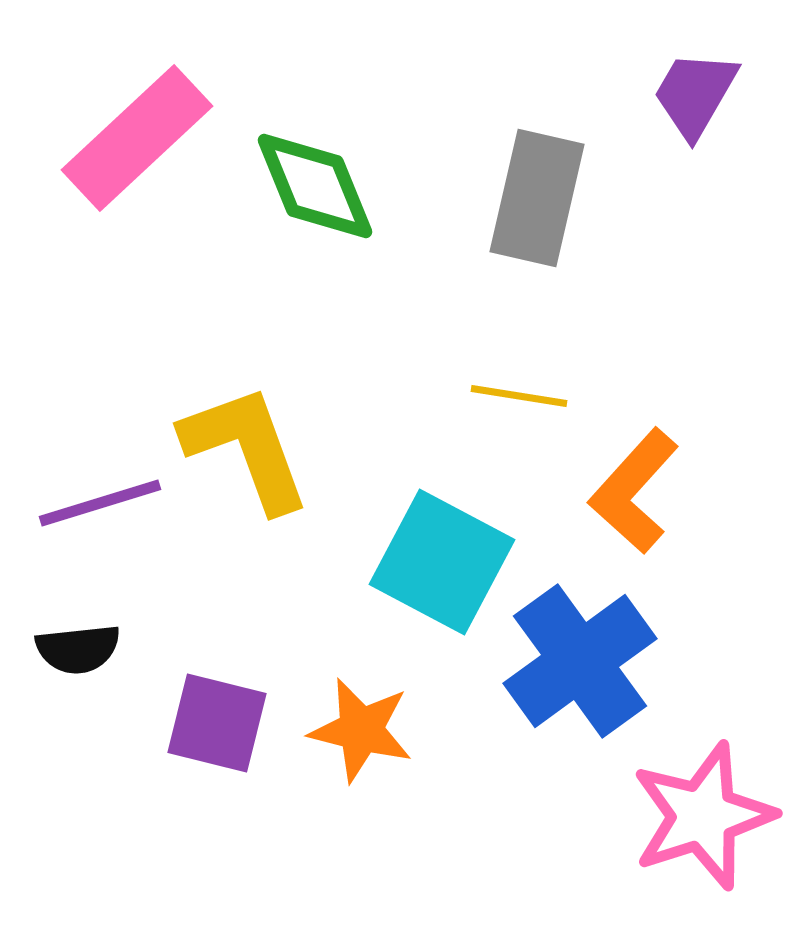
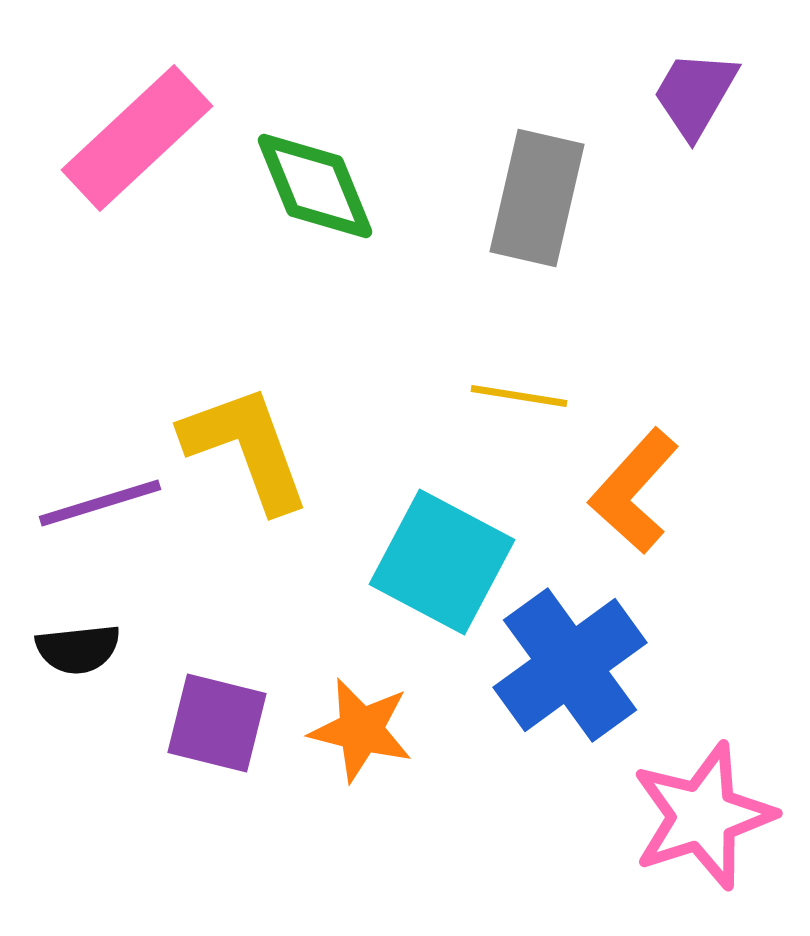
blue cross: moved 10 px left, 4 px down
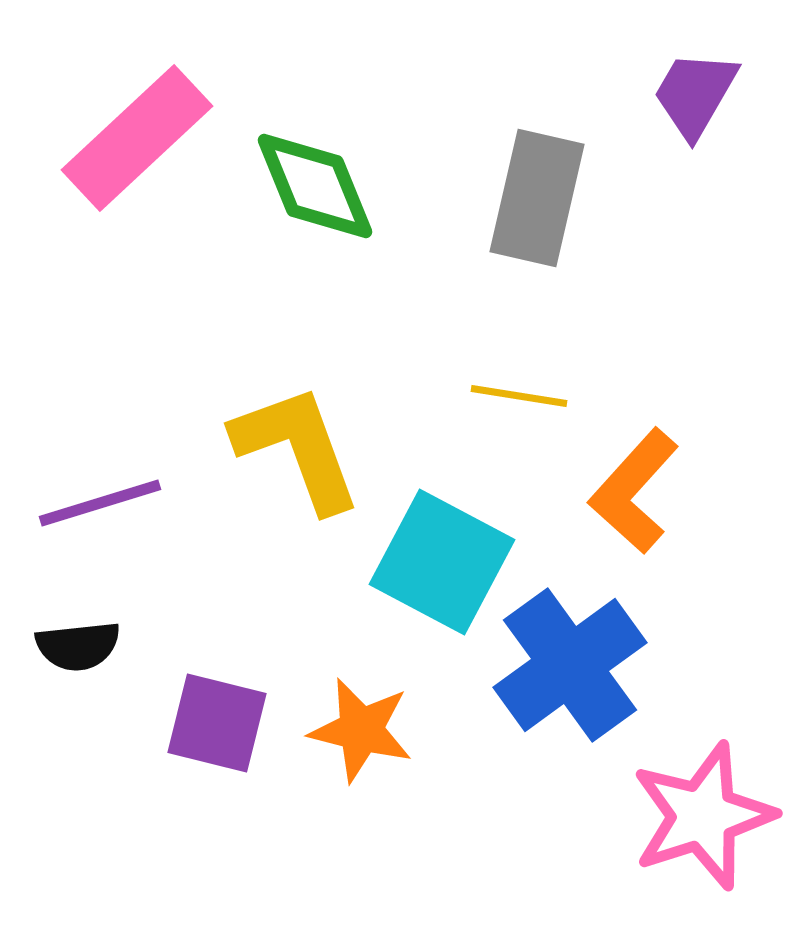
yellow L-shape: moved 51 px right
black semicircle: moved 3 px up
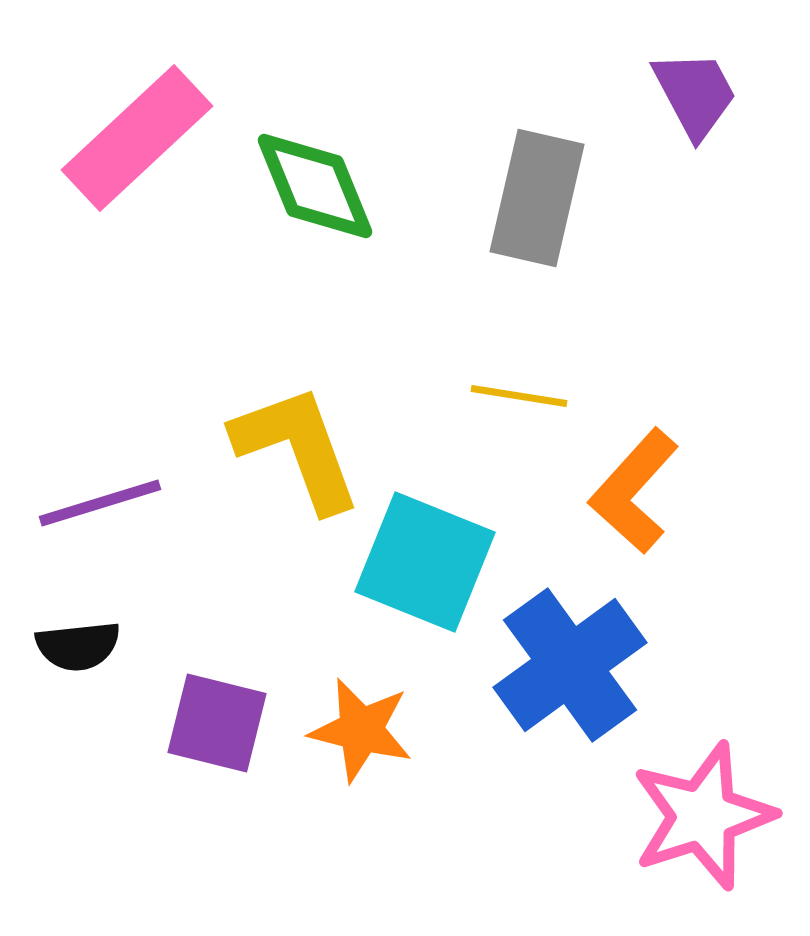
purple trapezoid: rotated 122 degrees clockwise
cyan square: moved 17 px left; rotated 6 degrees counterclockwise
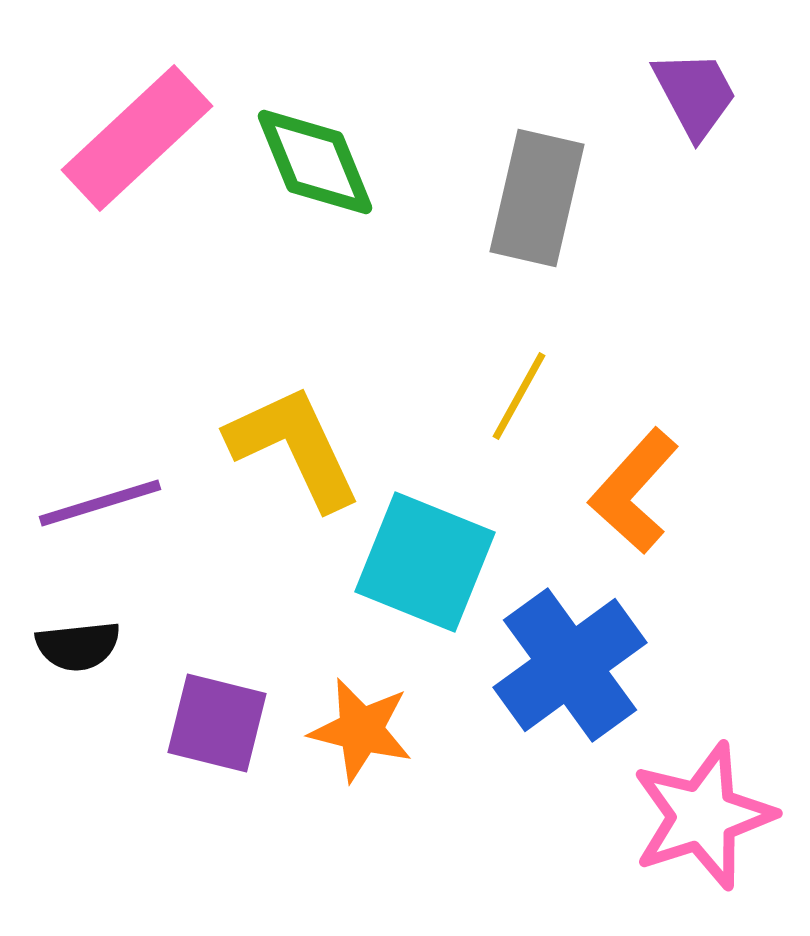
green diamond: moved 24 px up
yellow line: rotated 70 degrees counterclockwise
yellow L-shape: moved 3 px left, 1 px up; rotated 5 degrees counterclockwise
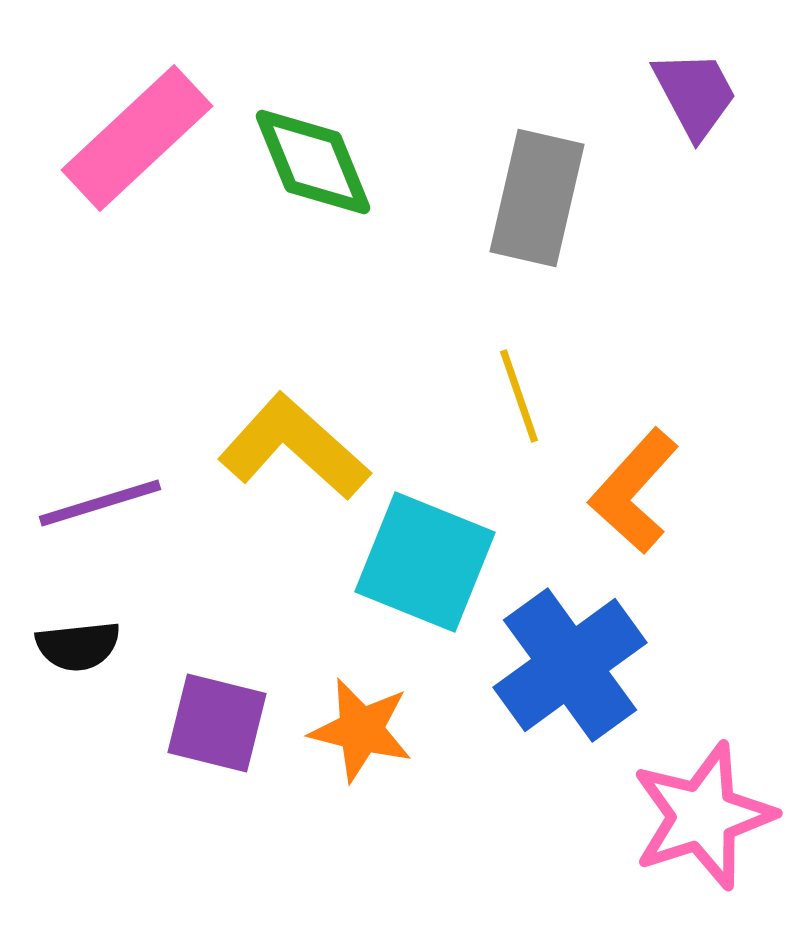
green diamond: moved 2 px left
yellow line: rotated 48 degrees counterclockwise
yellow L-shape: rotated 23 degrees counterclockwise
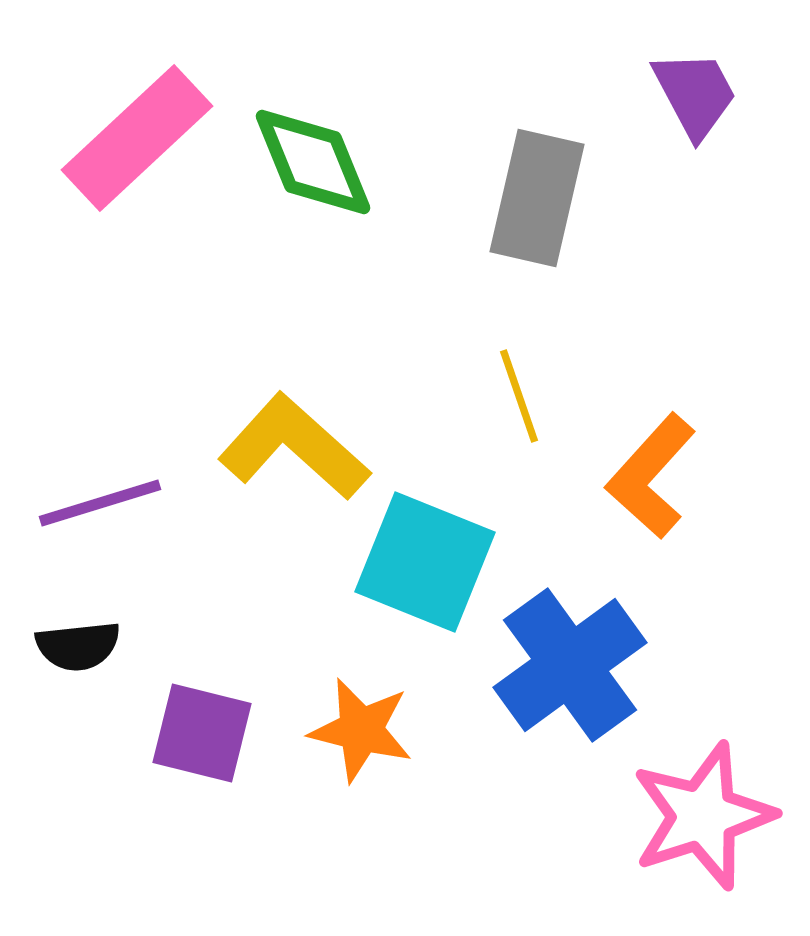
orange L-shape: moved 17 px right, 15 px up
purple square: moved 15 px left, 10 px down
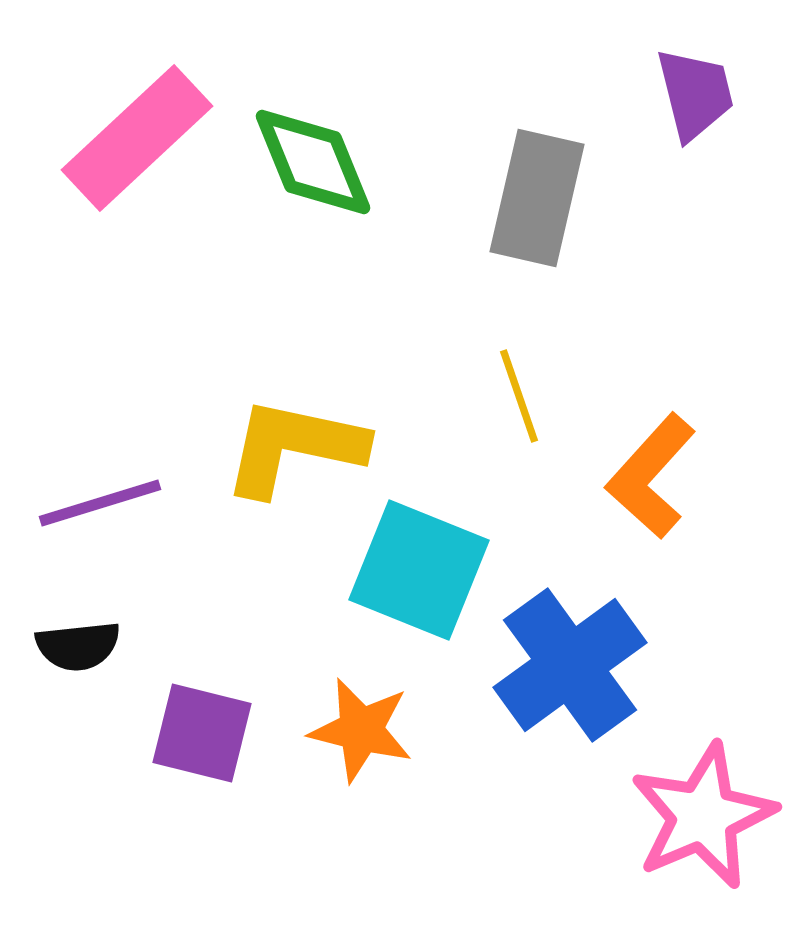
purple trapezoid: rotated 14 degrees clockwise
yellow L-shape: rotated 30 degrees counterclockwise
cyan square: moved 6 px left, 8 px down
pink star: rotated 5 degrees counterclockwise
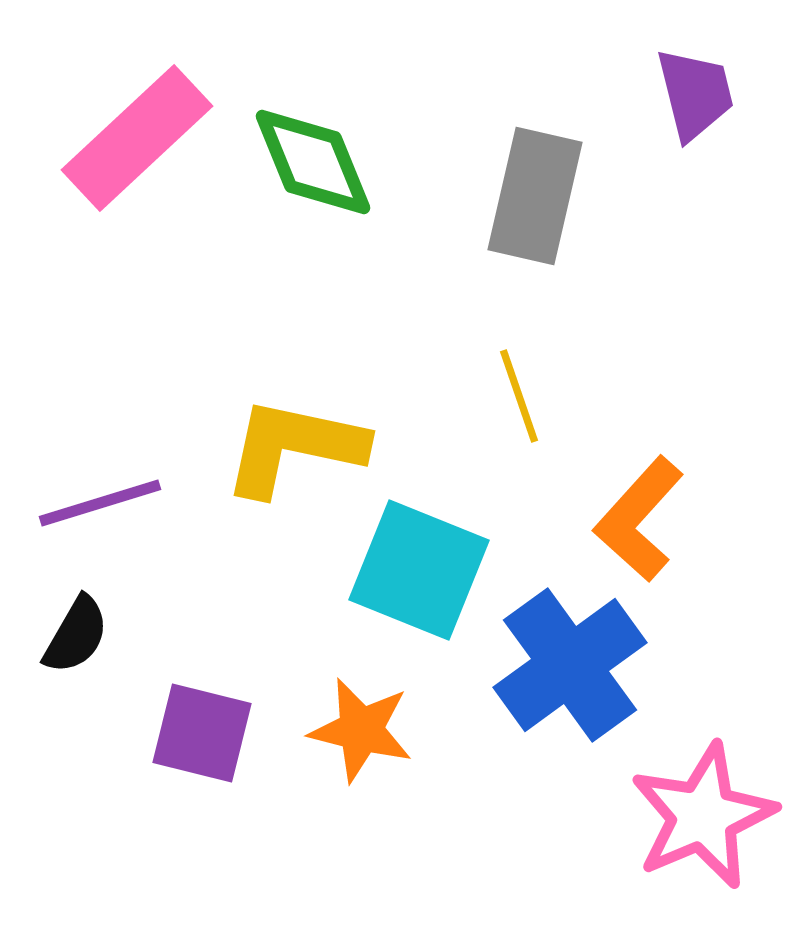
gray rectangle: moved 2 px left, 2 px up
orange L-shape: moved 12 px left, 43 px down
black semicircle: moved 2 px left, 11 px up; rotated 54 degrees counterclockwise
